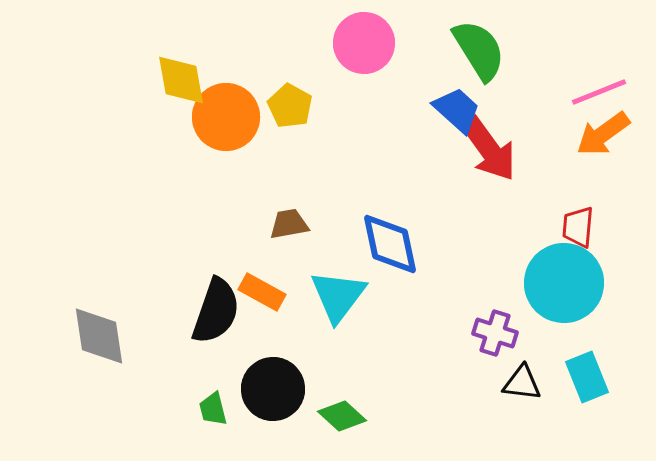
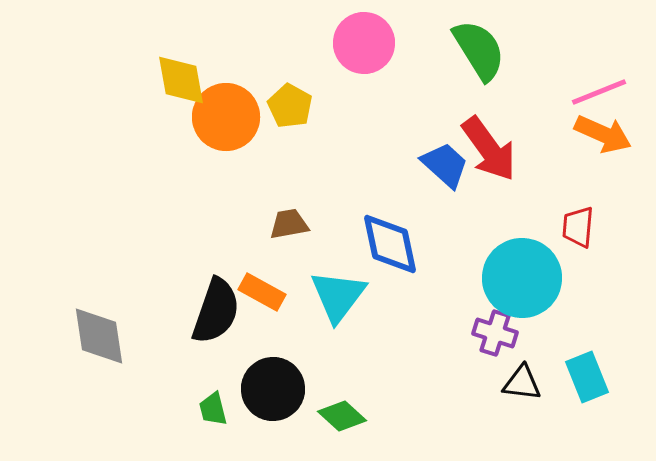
blue trapezoid: moved 12 px left, 55 px down
orange arrow: rotated 120 degrees counterclockwise
cyan circle: moved 42 px left, 5 px up
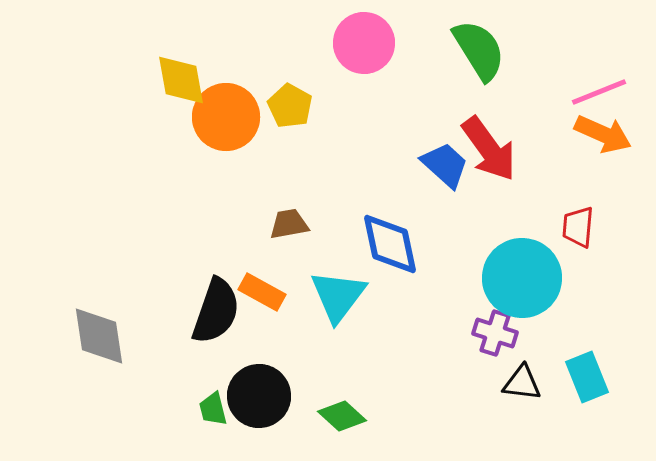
black circle: moved 14 px left, 7 px down
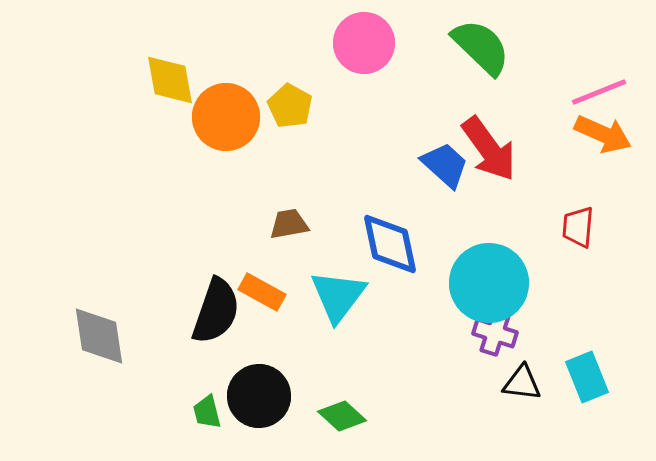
green semicircle: moved 2 px right, 3 px up; rotated 14 degrees counterclockwise
yellow diamond: moved 11 px left
cyan circle: moved 33 px left, 5 px down
green trapezoid: moved 6 px left, 3 px down
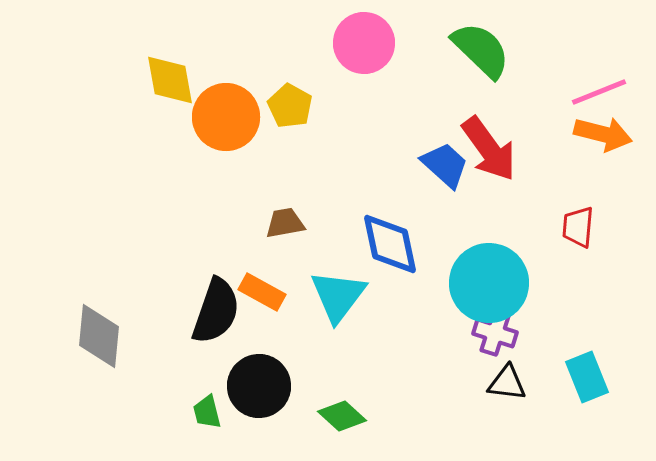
green semicircle: moved 3 px down
orange arrow: rotated 10 degrees counterclockwise
brown trapezoid: moved 4 px left, 1 px up
gray diamond: rotated 14 degrees clockwise
black triangle: moved 15 px left
black circle: moved 10 px up
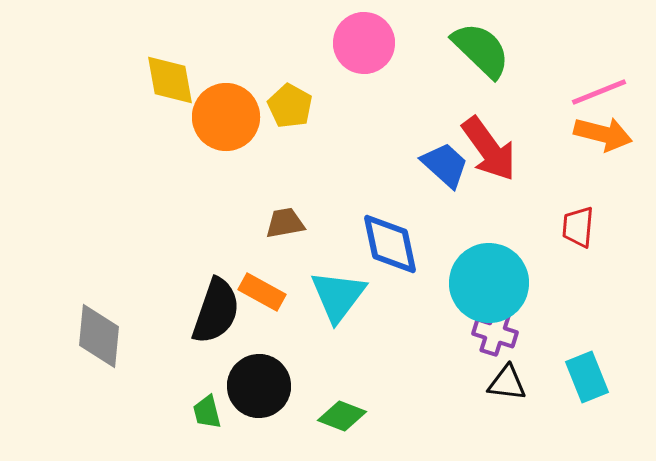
green diamond: rotated 21 degrees counterclockwise
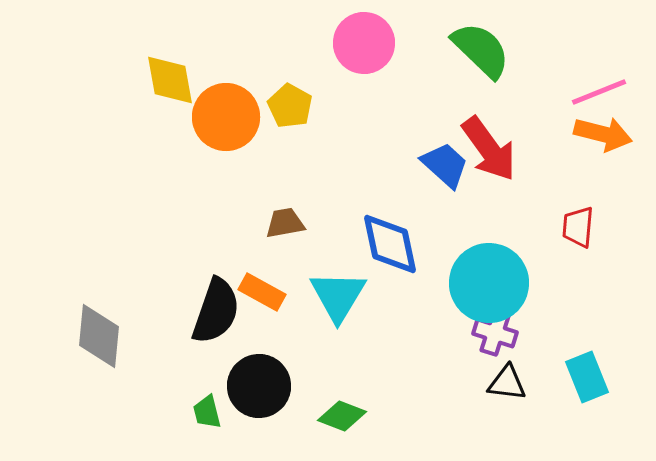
cyan triangle: rotated 6 degrees counterclockwise
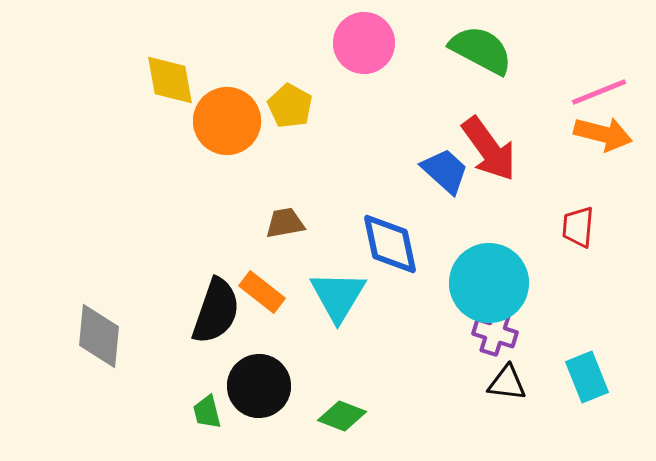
green semicircle: rotated 16 degrees counterclockwise
orange circle: moved 1 px right, 4 px down
blue trapezoid: moved 6 px down
orange rectangle: rotated 9 degrees clockwise
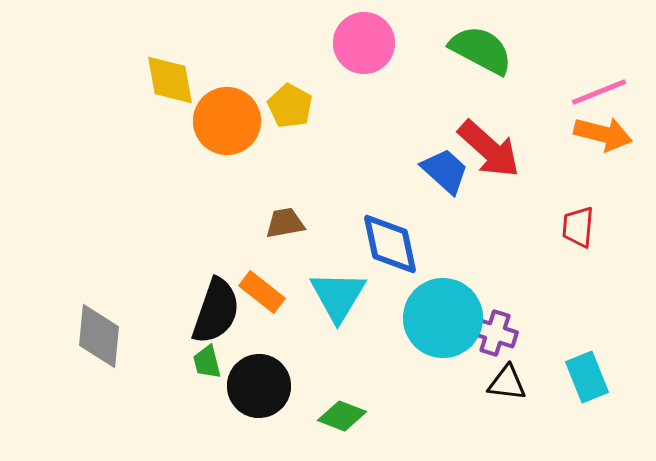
red arrow: rotated 12 degrees counterclockwise
cyan circle: moved 46 px left, 35 px down
green trapezoid: moved 50 px up
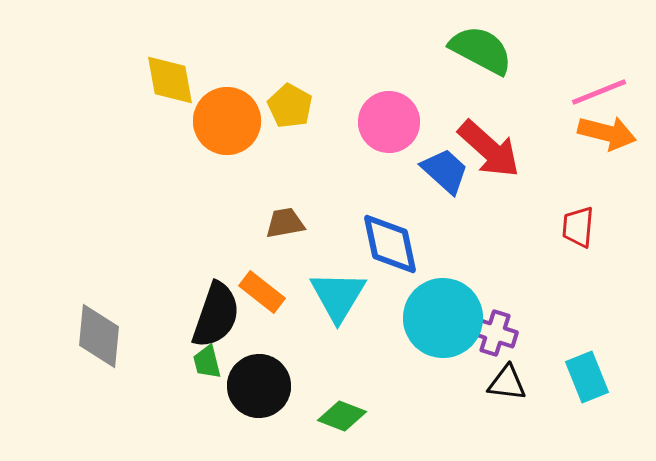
pink circle: moved 25 px right, 79 px down
orange arrow: moved 4 px right, 1 px up
black semicircle: moved 4 px down
